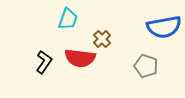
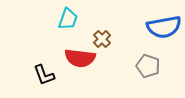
black L-shape: moved 13 px down; rotated 125 degrees clockwise
gray pentagon: moved 2 px right
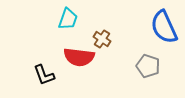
blue semicircle: rotated 76 degrees clockwise
brown cross: rotated 12 degrees counterclockwise
red semicircle: moved 1 px left, 1 px up
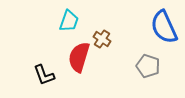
cyan trapezoid: moved 1 px right, 2 px down
red semicircle: rotated 100 degrees clockwise
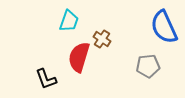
gray pentagon: rotated 25 degrees counterclockwise
black L-shape: moved 2 px right, 4 px down
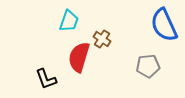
blue semicircle: moved 2 px up
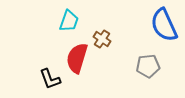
red semicircle: moved 2 px left, 1 px down
black L-shape: moved 4 px right
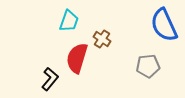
black L-shape: rotated 120 degrees counterclockwise
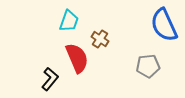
brown cross: moved 2 px left
red semicircle: rotated 140 degrees clockwise
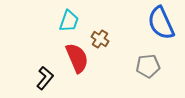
blue semicircle: moved 3 px left, 2 px up
black L-shape: moved 5 px left, 1 px up
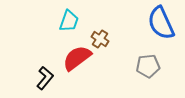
red semicircle: rotated 104 degrees counterclockwise
